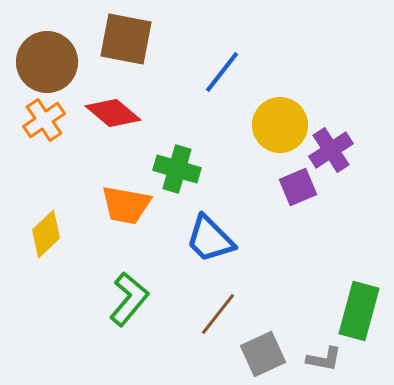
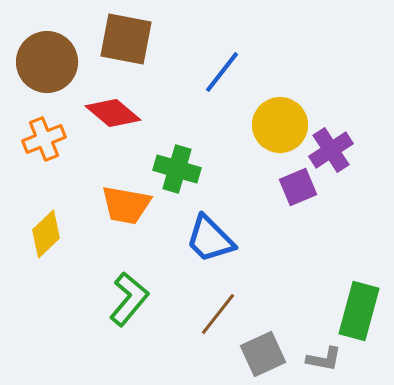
orange cross: moved 19 px down; rotated 12 degrees clockwise
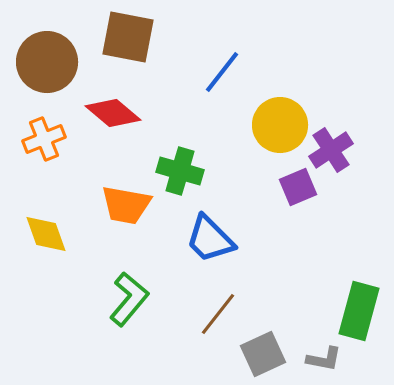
brown square: moved 2 px right, 2 px up
green cross: moved 3 px right, 2 px down
yellow diamond: rotated 66 degrees counterclockwise
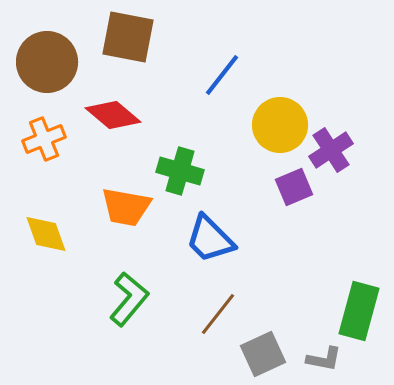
blue line: moved 3 px down
red diamond: moved 2 px down
purple square: moved 4 px left
orange trapezoid: moved 2 px down
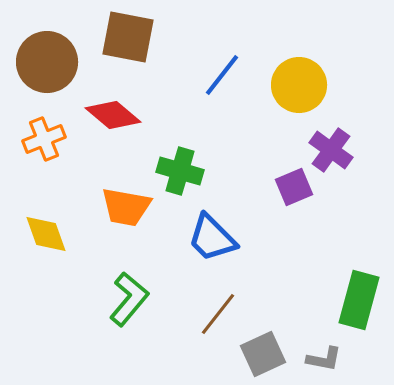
yellow circle: moved 19 px right, 40 px up
purple cross: rotated 21 degrees counterclockwise
blue trapezoid: moved 2 px right, 1 px up
green rectangle: moved 11 px up
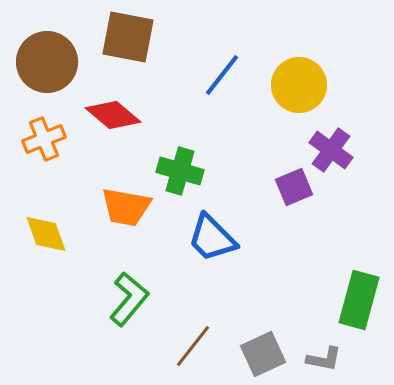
brown line: moved 25 px left, 32 px down
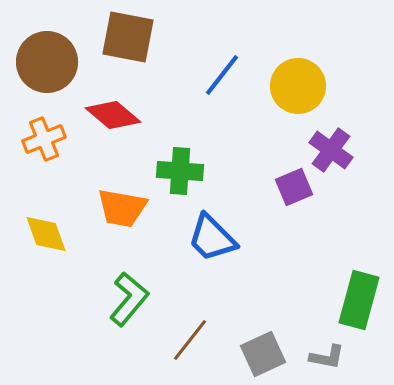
yellow circle: moved 1 px left, 1 px down
green cross: rotated 12 degrees counterclockwise
orange trapezoid: moved 4 px left, 1 px down
brown line: moved 3 px left, 6 px up
gray L-shape: moved 3 px right, 2 px up
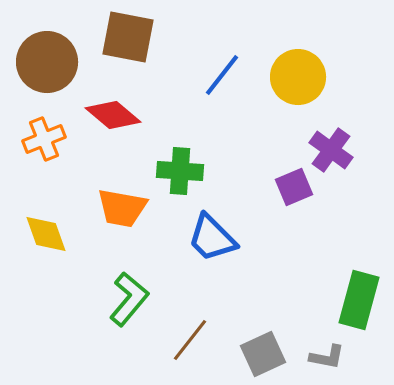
yellow circle: moved 9 px up
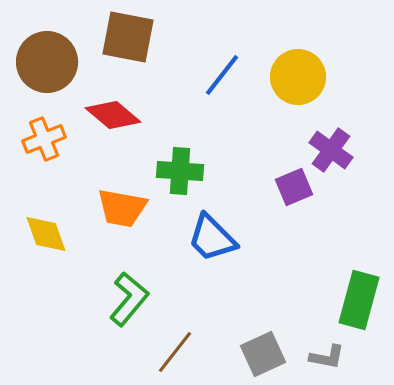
brown line: moved 15 px left, 12 px down
